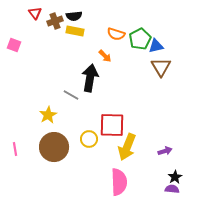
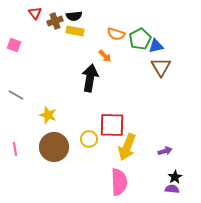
gray line: moved 55 px left
yellow star: rotated 24 degrees counterclockwise
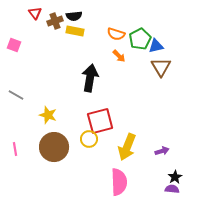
orange arrow: moved 14 px right
red square: moved 12 px left, 4 px up; rotated 16 degrees counterclockwise
purple arrow: moved 3 px left
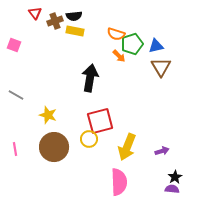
green pentagon: moved 8 px left, 5 px down; rotated 10 degrees clockwise
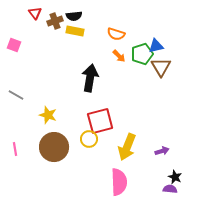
green pentagon: moved 10 px right, 10 px down
black star: rotated 16 degrees counterclockwise
purple semicircle: moved 2 px left
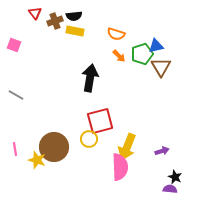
yellow star: moved 11 px left, 45 px down
pink semicircle: moved 1 px right, 15 px up
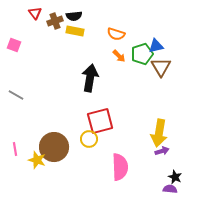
yellow arrow: moved 32 px right, 14 px up; rotated 12 degrees counterclockwise
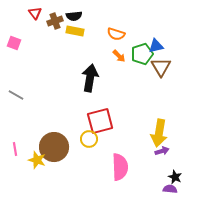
pink square: moved 2 px up
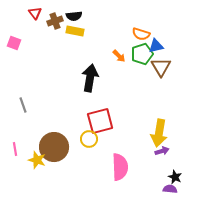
orange semicircle: moved 25 px right
gray line: moved 7 px right, 10 px down; rotated 42 degrees clockwise
